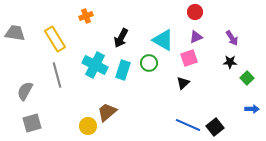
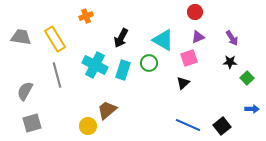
gray trapezoid: moved 6 px right, 4 px down
purple triangle: moved 2 px right
brown trapezoid: moved 2 px up
black square: moved 7 px right, 1 px up
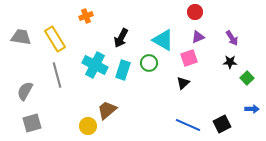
black square: moved 2 px up; rotated 12 degrees clockwise
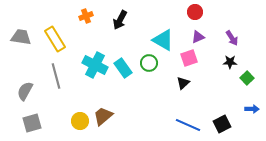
black arrow: moved 1 px left, 18 px up
cyan rectangle: moved 2 px up; rotated 54 degrees counterclockwise
gray line: moved 1 px left, 1 px down
brown trapezoid: moved 4 px left, 6 px down
yellow circle: moved 8 px left, 5 px up
